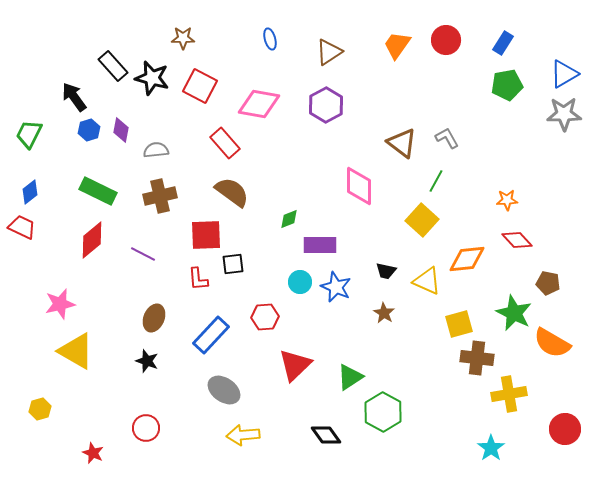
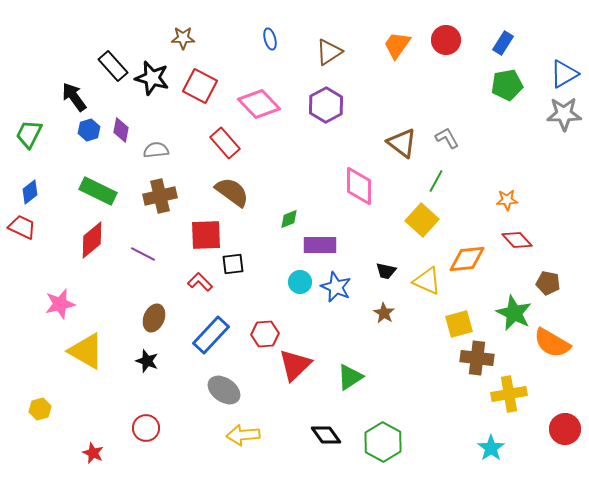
pink diamond at (259, 104): rotated 36 degrees clockwise
red L-shape at (198, 279): moved 2 px right, 3 px down; rotated 140 degrees clockwise
red hexagon at (265, 317): moved 17 px down
yellow triangle at (76, 351): moved 10 px right
green hexagon at (383, 412): moved 30 px down
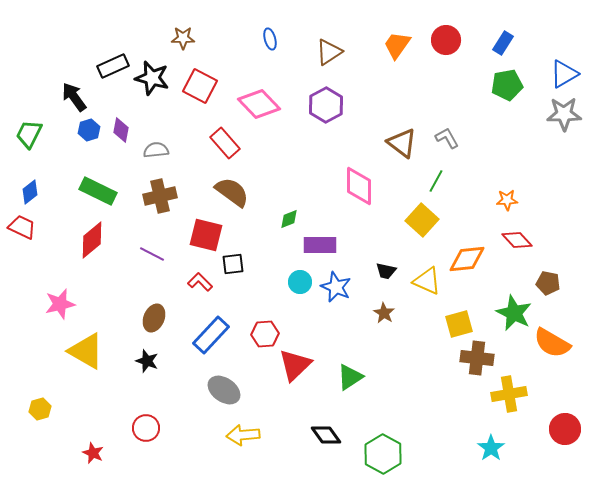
black rectangle at (113, 66): rotated 72 degrees counterclockwise
red square at (206, 235): rotated 16 degrees clockwise
purple line at (143, 254): moved 9 px right
green hexagon at (383, 442): moved 12 px down
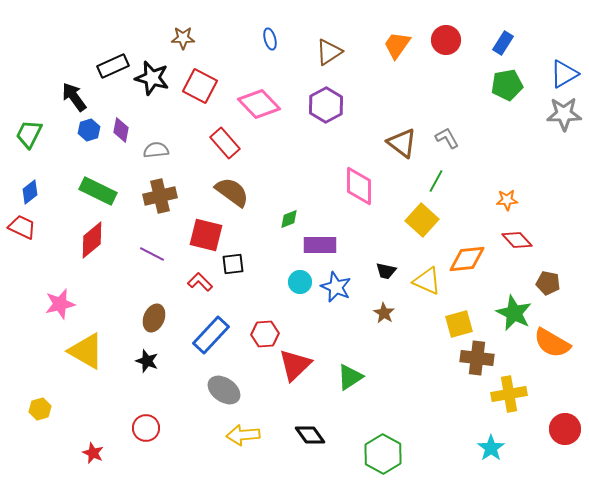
black diamond at (326, 435): moved 16 px left
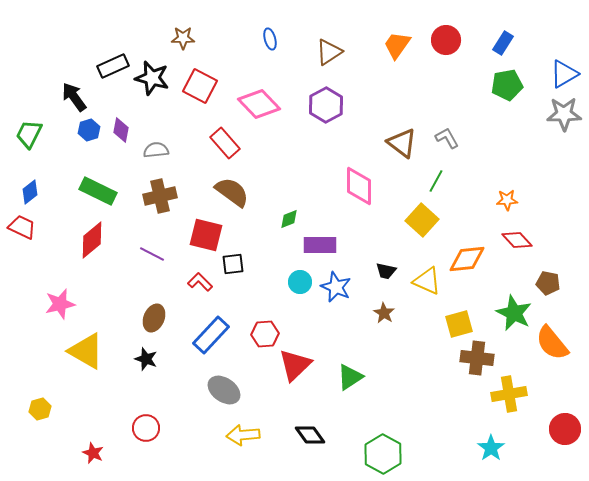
orange semicircle at (552, 343): rotated 21 degrees clockwise
black star at (147, 361): moved 1 px left, 2 px up
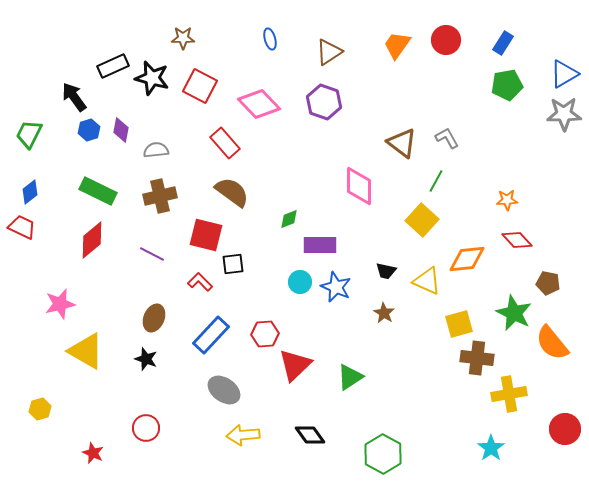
purple hexagon at (326, 105): moved 2 px left, 3 px up; rotated 12 degrees counterclockwise
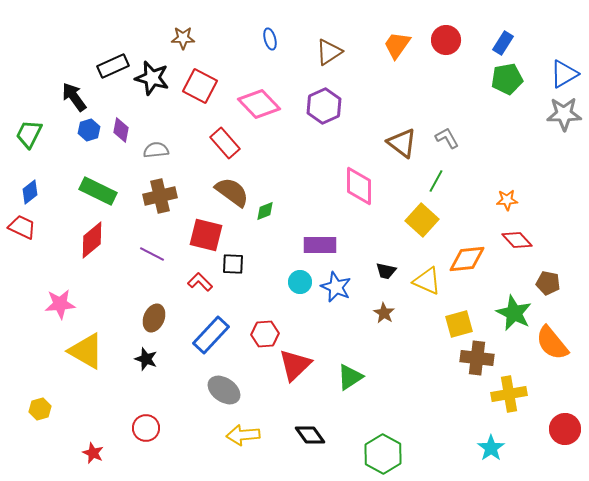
green pentagon at (507, 85): moved 6 px up
purple hexagon at (324, 102): moved 4 px down; rotated 16 degrees clockwise
green diamond at (289, 219): moved 24 px left, 8 px up
black square at (233, 264): rotated 10 degrees clockwise
pink star at (60, 304): rotated 8 degrees clockwise
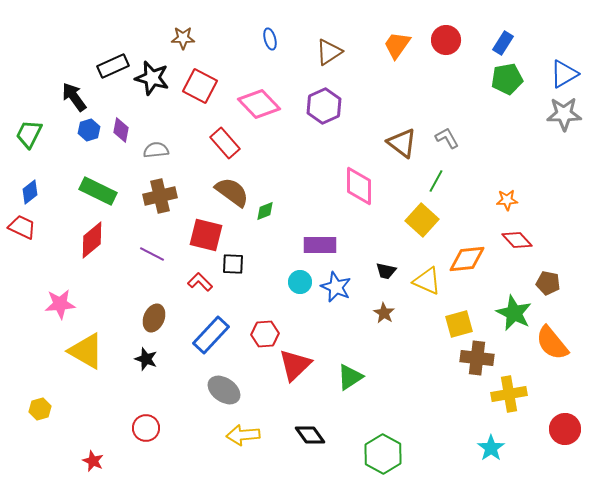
red star at (93, 453): moved 8 px down
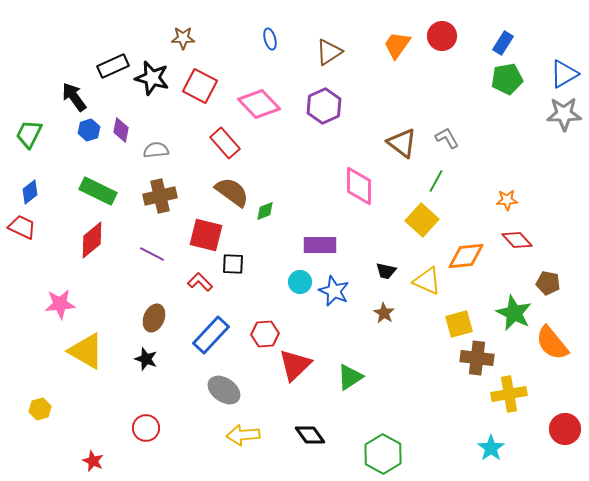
red circle at (446, 40): moved 4 px left, 4 px up
orange diamond at (467, 259): moved 1 px left, 3 px up
blue star at (336, 287): moved 2 px left, 4 px down
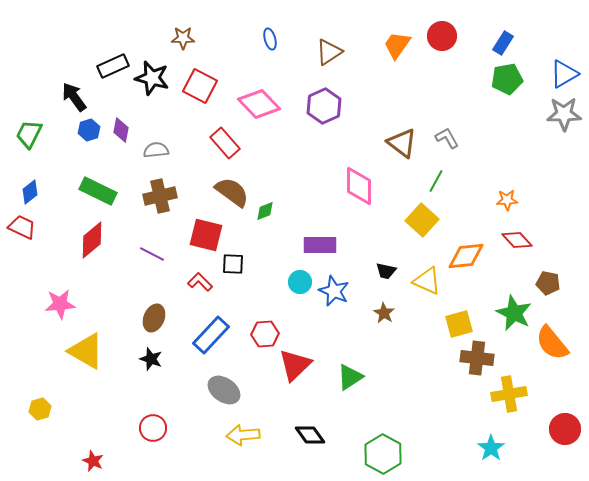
black star at (146, 359): moved 5 px right
red circle at (146, 428): moved 7 px right
